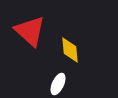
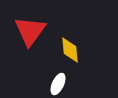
red triangle: rotated 24 degrees clockwise
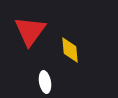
white ellipse: moved 13 px left, 2 px up; rotated 35 degrees counterclockwise
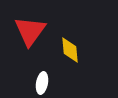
white ellipse: moved 3 px left, 1 px down; rotated 20 degrees clockwise
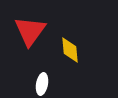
white ellipse: moved 1 px down
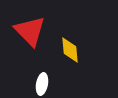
red triangle: rotated 20 degrees counterclockwise
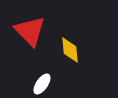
white ellipse: rotated 25 degrees clockwise
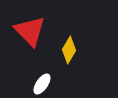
yellow diamond: moved 1 px left; rotated 36 degrees clockwise
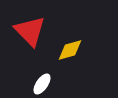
yellow diamond: moved 1 px right; rotated 44 degrees clockwise
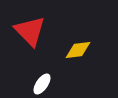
yellow diamond: moved 8 px right; rotated 8 degrees clockwise
